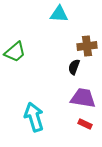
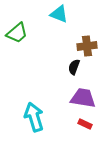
cyan triangle: rotated 18 degrees clockwise
green trapezoid: moved 2 px right, 19 px up
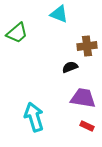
black semicircle: moved 4 px left; rotated 49 degrees clockwise
red rectangle: moved 2 px right, 2 px down
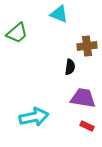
black semicircle: rotated 119 degrees clockwise
cyan arrow: rotated 96 degrees clockwise
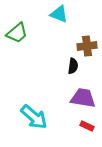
black semicircle: moved 3 px right, 1 px up
cyan arrow: rotated 52 degrees clockwise
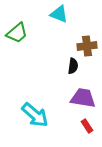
cyan arrow: moved 1 px right, 2 px up
red rectangle: rotated 32 degrees clockwise
